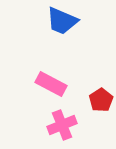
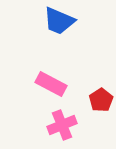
blue trapezoid: moved 3 px left
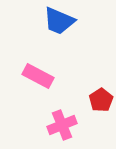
pink rectangle: moved 13 px left, 8 px up
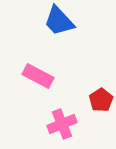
blue trapezoid: rotated 24 degrees clockwise
pink cross: moved 1 px up
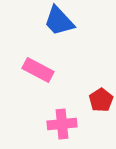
pink rectangle: moved 6 px up
pink cross: rotated 16 degrees clockwise
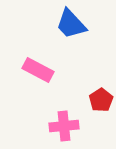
blue trapezoid: moved 12 px right, 3 px down
pink cross: moved 2 px right, 2 px down
